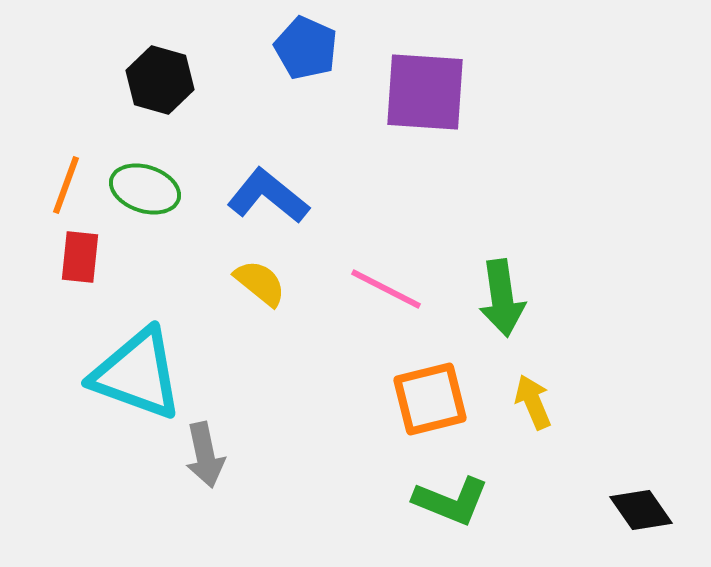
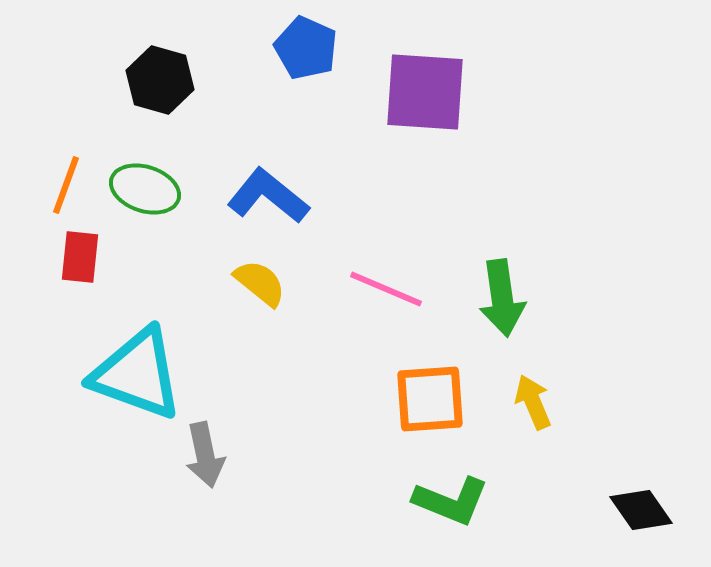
pink line: rotated 4 degrees counterclockwise
orange square: rotated 10 degrees clockwise
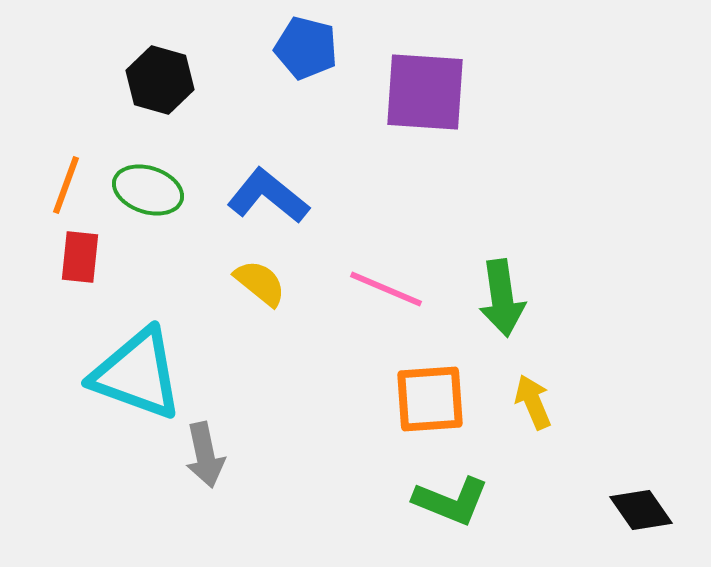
blue pentagon: rotated 10 degrees counterclockwise
green ellipse: moved 3 px right, 1 px down
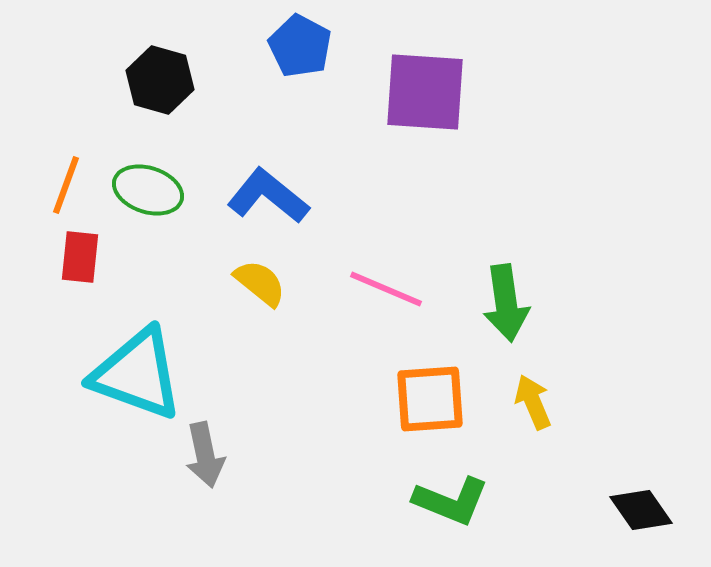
blue pentagon: moved 6 px left, 2 px up; rotated 14 degrees clockwise
green arrow: moved 4 px right, 5 px down
